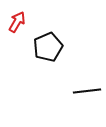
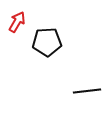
black pentagon: moved 1 px left, 5 px up; rotated 20 degrees clockwise
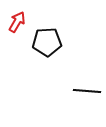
black line: rotated 12 degrees clockwise
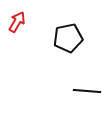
black pentagon: moved 21 px right, 4 px up; rotated 8 degrees counterclockwise
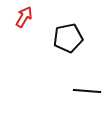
red arrow: moved 7 px right, 5 px up
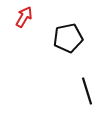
black line: rotated 68 degrees clockwise
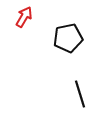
black line: moved 7 px left, 3 px down
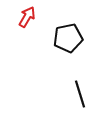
red arrow: moved 3 px right
